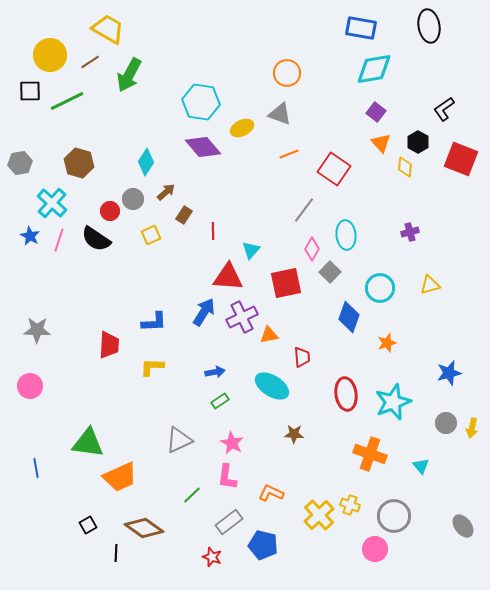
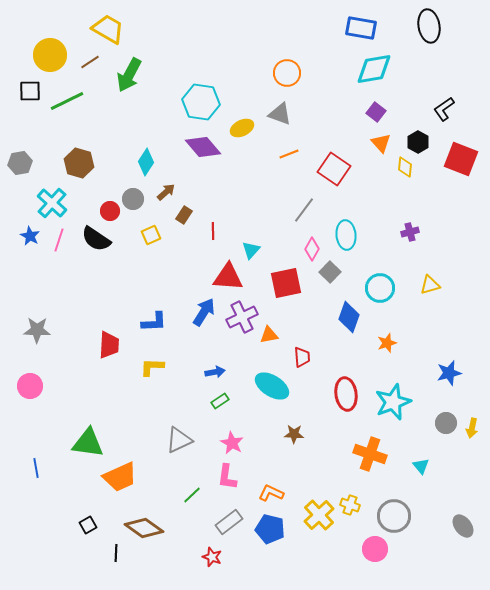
blue pentagon at (263, 545): moved 7 px right, 16 px up
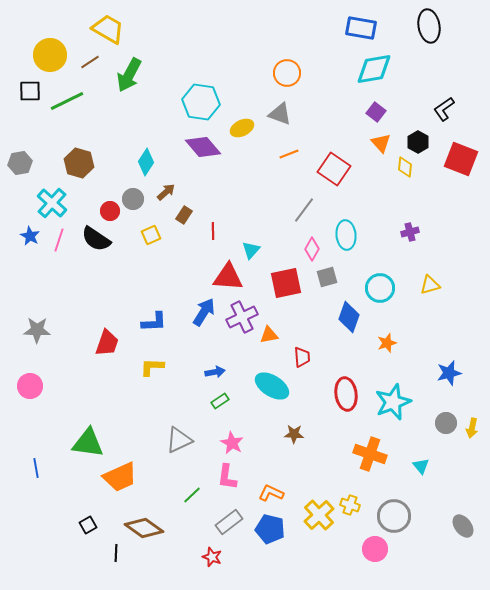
gray square at (330, 272): moved 3 px left, 5 px down; rotated 30 degrees clockwise
red trapezoid at (109, 345): moved 2 px left, 2 px up; rotated 16 degrees clockwise
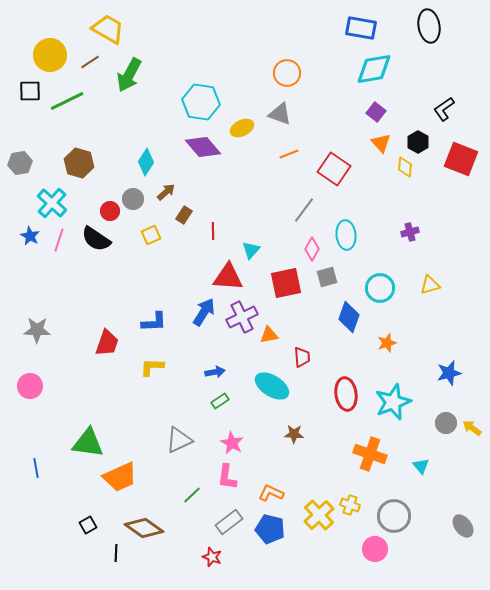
yellow arrow at (472, 428): rotated 114 degrees clockwise
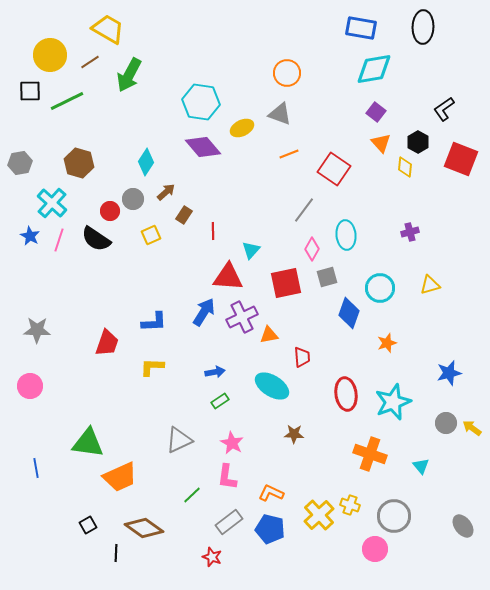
black ellipse at (429, 26): moved 6 px left, 1 px down; rotated 12 degrees clockwise
blue diamond at (349, 317): moved 4 px up
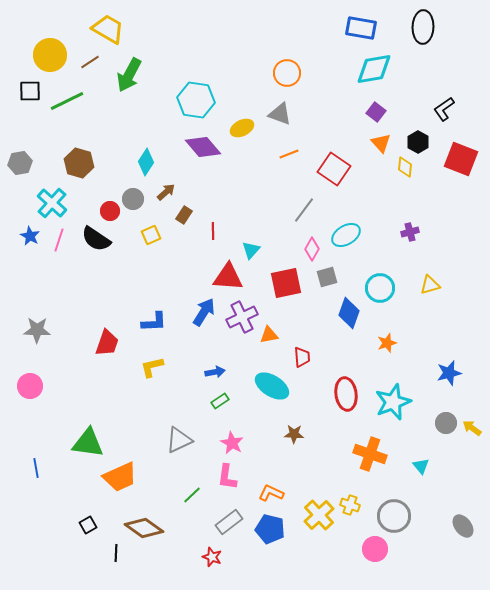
cyan hexagon at (201, 102): moved 5 px left, 2 px up
cyan ellipse at (346, 235): rotated 64 degrees clockwise
yellow L-shape at (152, 367): rotated 15 degrees counterclockwise
